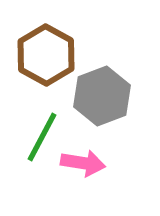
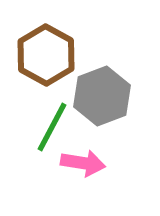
green line: moved 10 px right, 10 px up
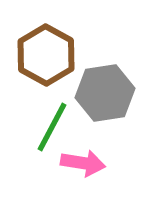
gray hexagon: moved 3 px right, 3 px up; rotated 12 degrees clockwise
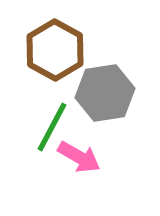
brown hexagon: moved 9 px right, 5 px up
pink arrow: moved 4 px left, 6 px up; rotated 21 degrees clockwise
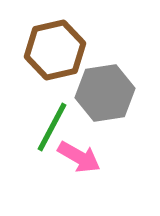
brown hexagon: rotated 18 degrees clockwise
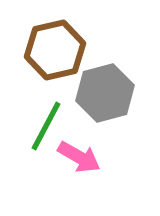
gray hexagon: rotated 6 degrees counterclockwise
green line: moved 6 px left, 1 px up
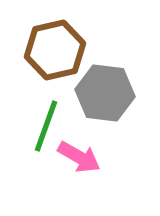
gray hexagon: rotated 22 degrees clockwise
green line: rotated 8 degrees counterclockwise
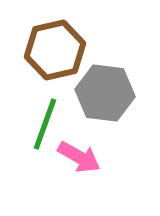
green line: moved 1 px left, 2 px up
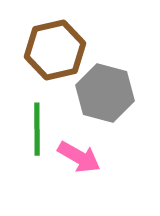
gray hexagon: rotated 8 degrees clockwise
green line: moved 8 px left, 5 px down; rotated 20 degrees counterclockwise
